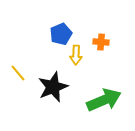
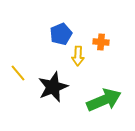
yellow arrow: moved 2 px right, 1 px down
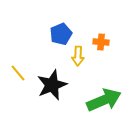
black star: moved 1 px left, 2 px up
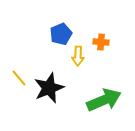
yellow line: moved 1 px right, 5 px down
black star: moved 3 px left, 3 px down
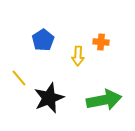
blue pentagon: moved 18 px left, 6 px down; rotated 10 degrees counterclockwise
black star: moved 10 px down
green arrow: rotated 12 degrees clockwise
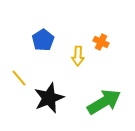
orange cross: rotated 21 degrees clockwise
green arrow: moved 2 px down; rotated 20 degrees counterclockwise
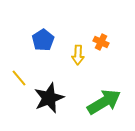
yellow arrow: moved 1 px up
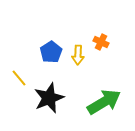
blue pentagon: moved 8 px right, 12 px down
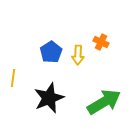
yellow line: moved 6 px left; rotated 48 degrees clockwise
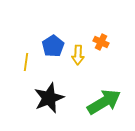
blue pentagon: moved 2 px right, 6 px up
yellow line: moved 13 px right, 16 px up
